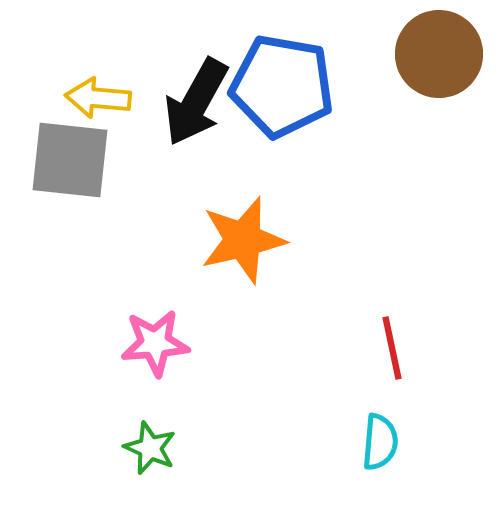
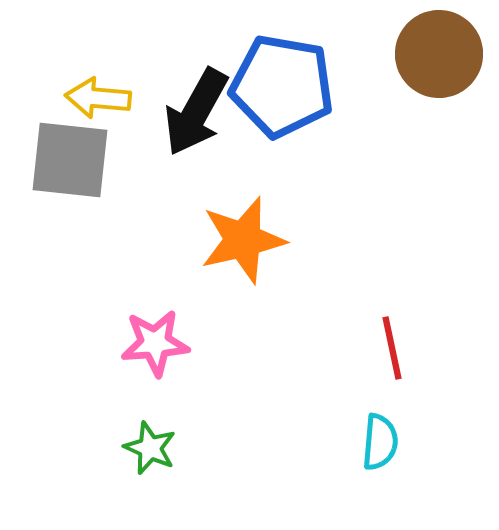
black arrow: moved 10 px down
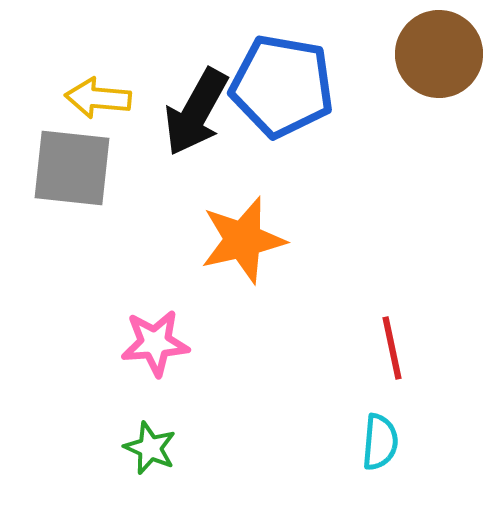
gray square: moved 2 px right, 8 px down
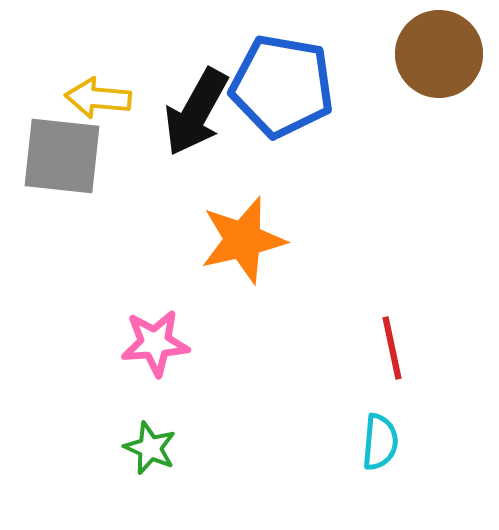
gray square: moved 10 px left, 12 px up
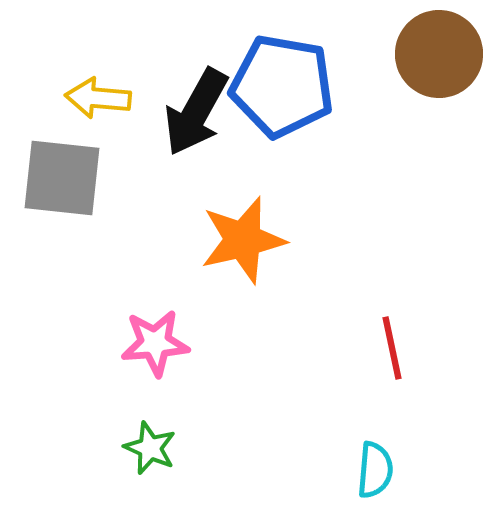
gray square: moved 22 px down
cyan semicircle: moved 5 px left, 28 px down
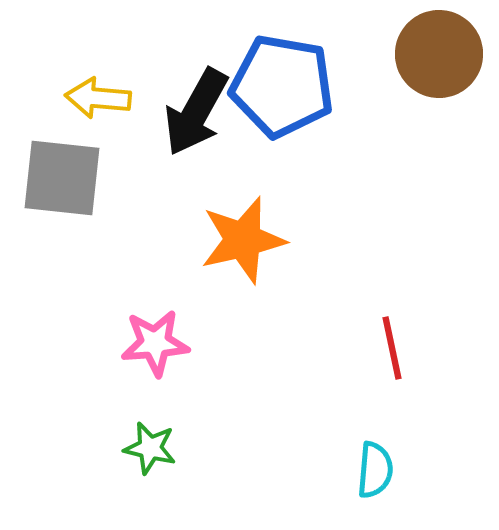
green star: rotated 10 degrees counterclockwise
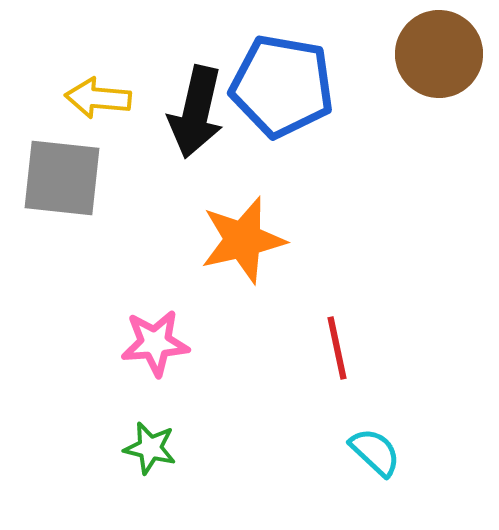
black arrow: rotated 16 degrees counterclockwise
red line: moved 55 px left
cyan semicircle: moved 18 px up; rotated 52 degrees counterclockwise
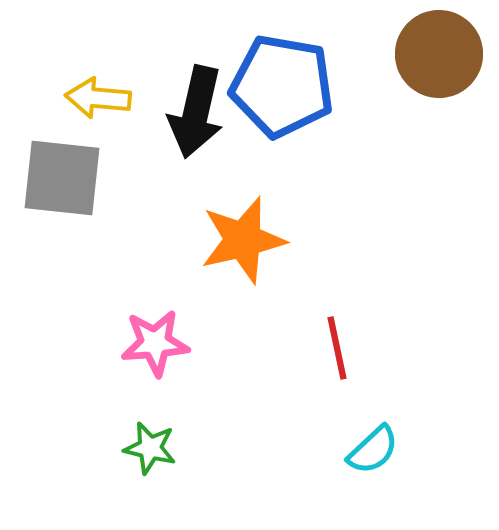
cyan semicircle: moved 2 px left, 2 px up; rotated 94 degrees clockwise
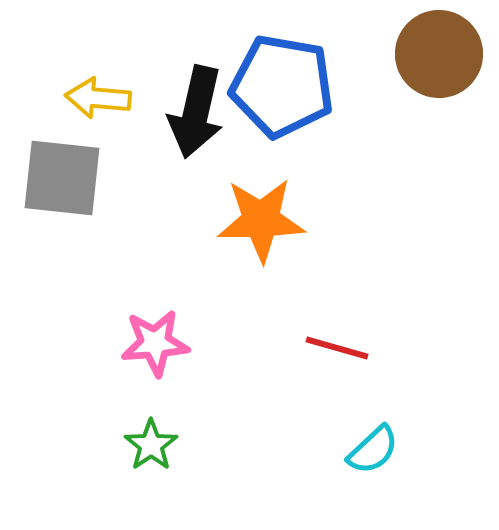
orange star: moved 18 px right, 20 px up; rotated 12 degrees clockwise
red line: rotated 62 degrees counterclockwise
green star: moved 1 px right, 3 px up; rotated 24 degrees clockwise
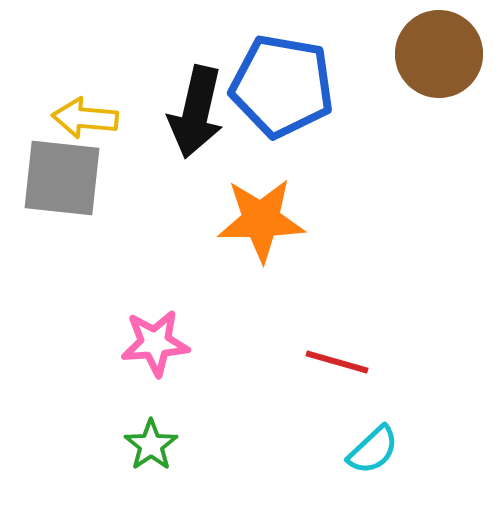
yellow arrow: moved 13 px left, 20 px down
red line: moved 14 px down
